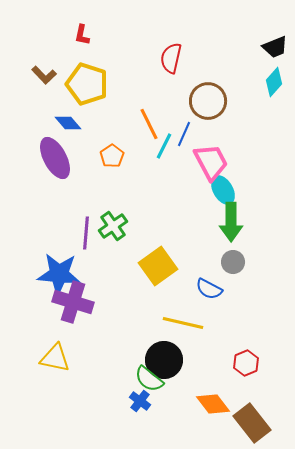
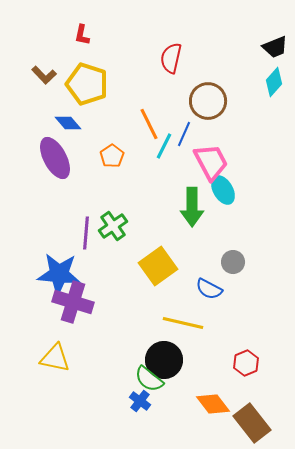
green arrow: moved 39 px left, 15 px up
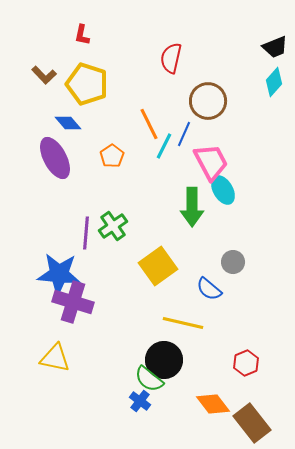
blue semicircle: rotated 12 degrees clockwise
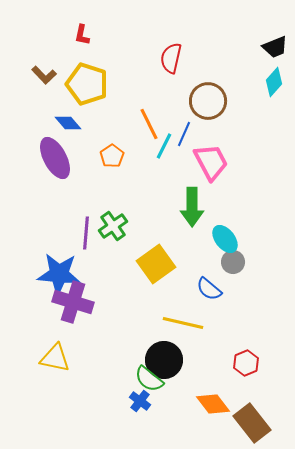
cyan ellipse: moved 2 px right, 49 px down; rotated 8 degrees counterclockwise
yellow square: moved 2 px left, 2 px up
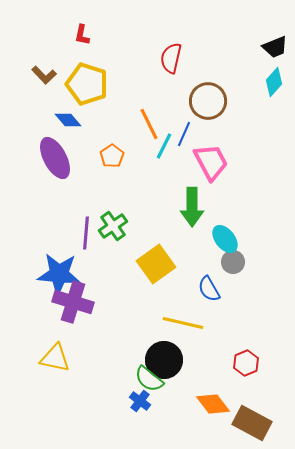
blue diamond: moved 3 px up
blue semicircle: rotated 20 degrees clockwise
brown rectangle: rotated 24 degrees counterclockwise
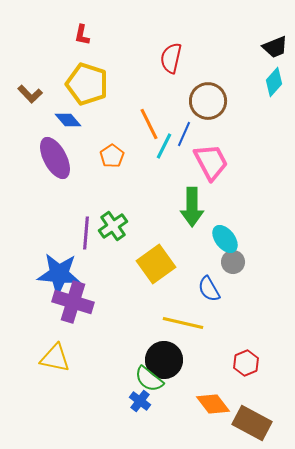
brown L-shape: moved 14 px left, 19 px down
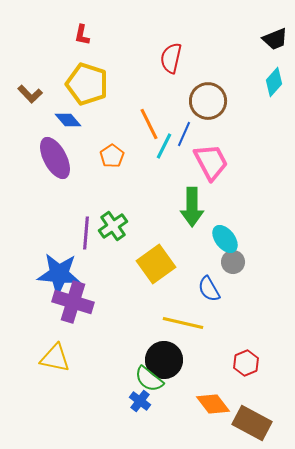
black trapezoid: moved 8 px up
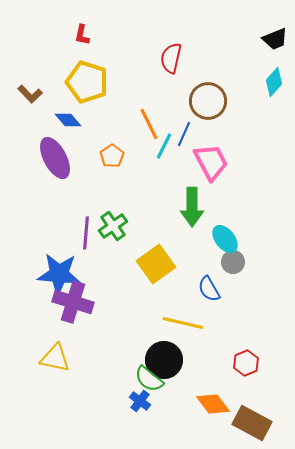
yellow pentagon: moved 2 px up
